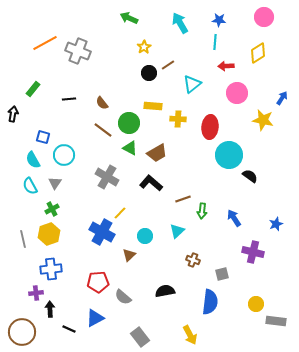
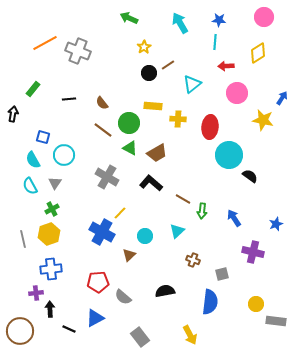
brown line at (183, 199): rotated 49 degrees clockwise
brown circle at (22, 332): moved 2 px left, 1 px up
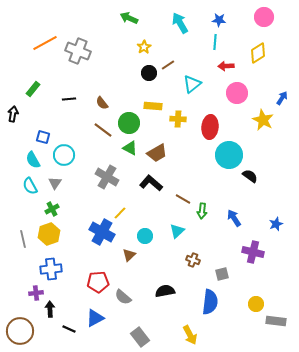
yellow star at (263, 120): rotated 15 degrees clockwise
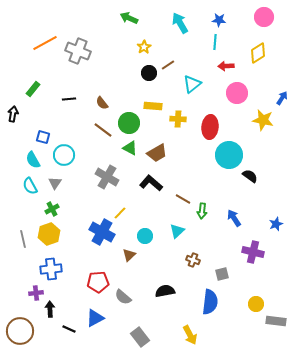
yellow star at (263, 120): rotated 15 degrees counterclockwise
